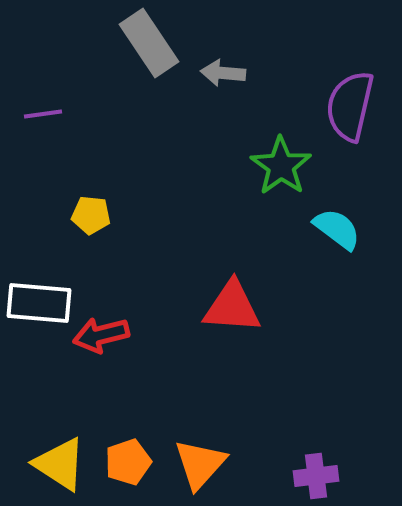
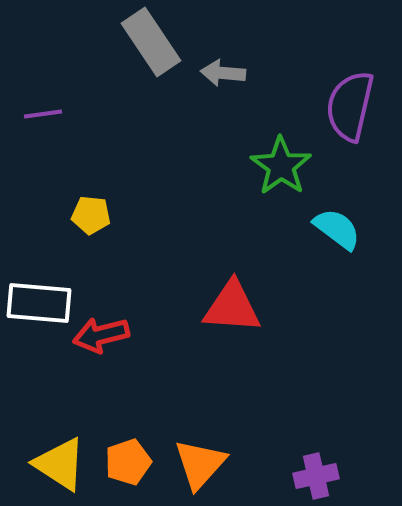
gray rectangle: moved 2 px right, 1 px up
purple cross: rotated 6 degrees counterclockwise
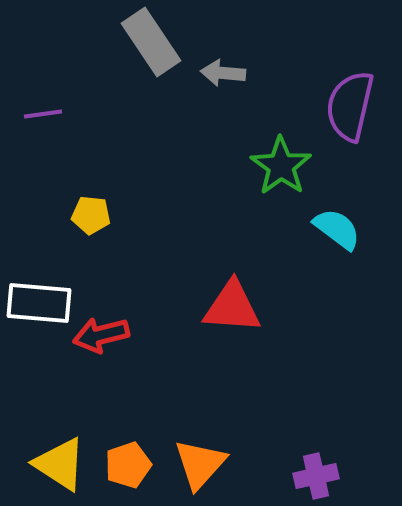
orange pentagon: moved 3 px down
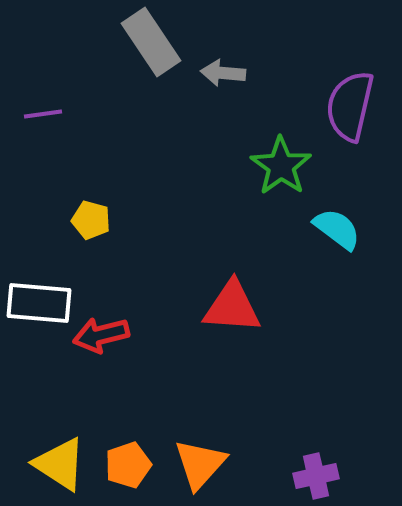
yellow pentagon: moved 5 px down; rotated 9 degrees clockwise
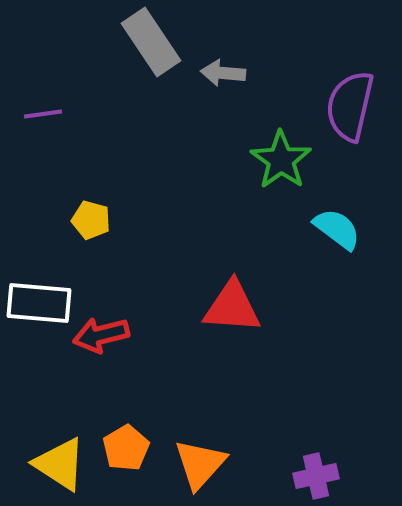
green star: moved 6 px up
orange pentagon: moved 2 px left, 17 px up; rotated 12 degrees counterclockwise
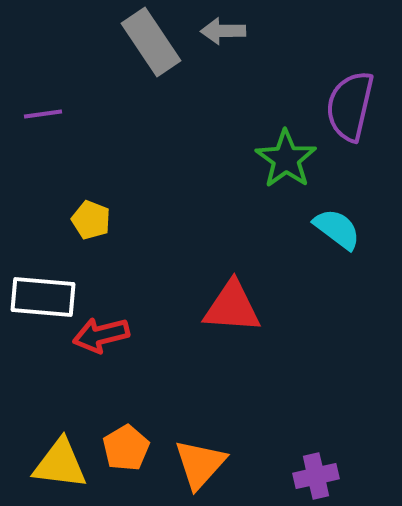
gray arrow: moved 42 px up; rotated 6 degrees counterclockwise
green star: moved 5 px right, 1 px up
yellow pentagon: rotated 6 degrees clockwise
white rectangle: moved 4 px right, 6 px up
yellow triangle: rotated 26 degrees counterclockwise
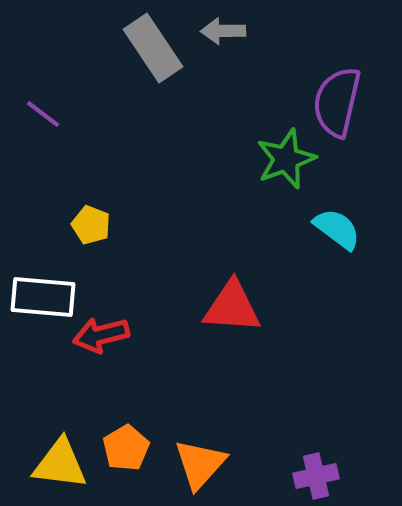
gray rectangle: moved 2 px right, 6 px down
purple semicircle: moved 13 px left, 4 px up
purple line: rotated 45 degrees clockwise
green star: rotated 16 degrees clockwise
yellow pentagon: moved 5 px down
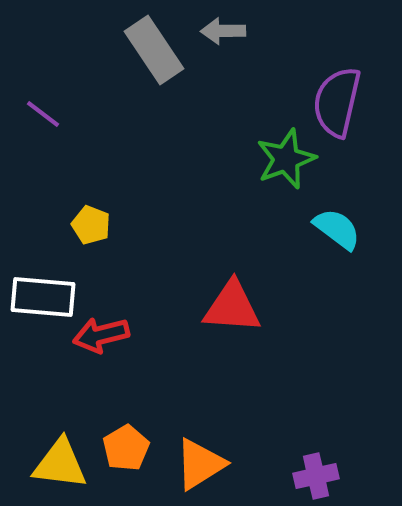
gray rectangle: moved 1 px right, 2 px down
orange triangle: rotated 16 degrees clockwise
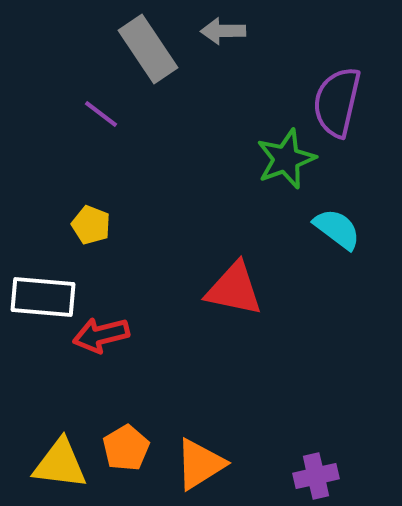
gray rectangle: moved 6 px left, 1 px up
purple line: moved 58 px right
red triangle: moved 2 px right, 18 px up; rotated 8 degrees clockwise
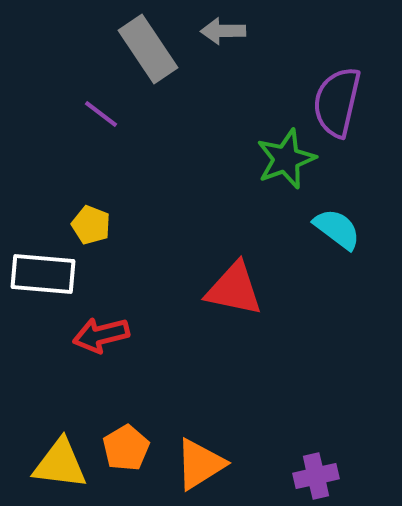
white rectangle: moved 23 px up
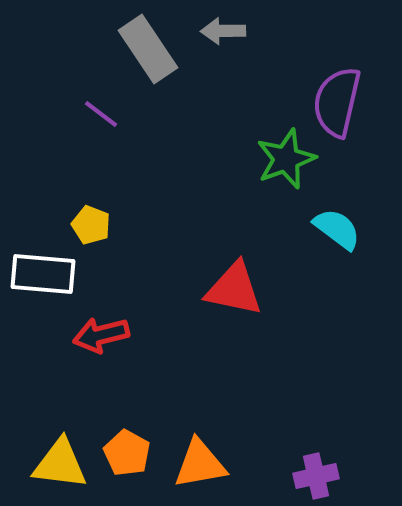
orange pentagon: moved 1 px right, 5 px down; rotated 12 degrees counterclockwise
orange triangle: rotated 22 degrees clockwise
